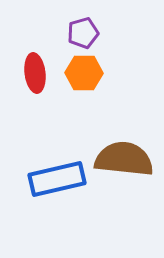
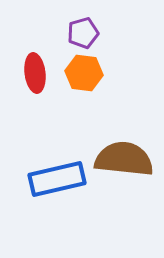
orange hexagon: rotated 6 degrees clockwise
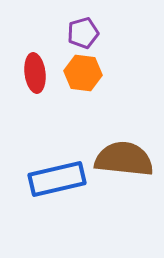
orange hexagon: moved 1 px left
